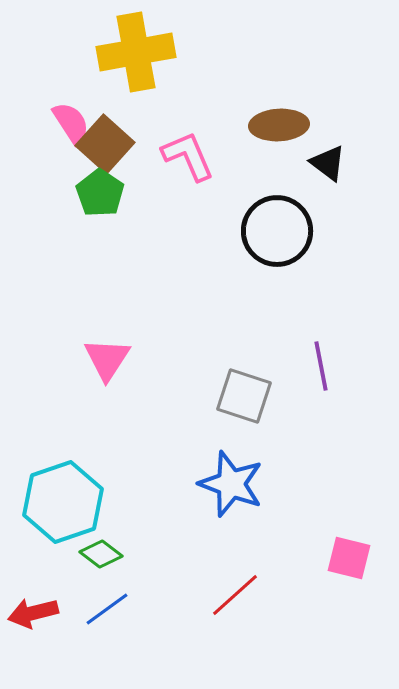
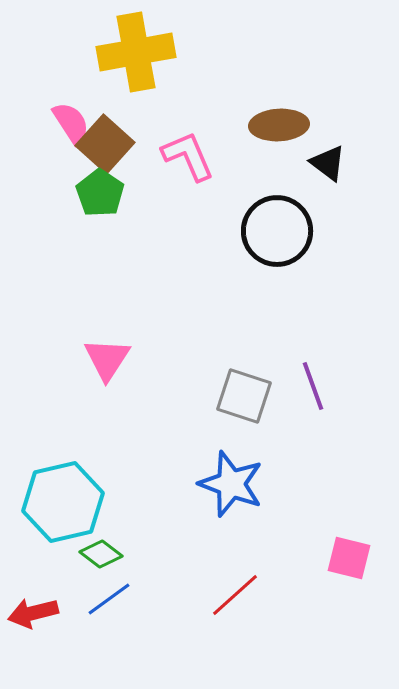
purple line: moved 8 px left, 20 px down; rotated 9 degrees counterclockwise
cyan hexagon: rotated 6 degrees clockwise
blue line: moved 2 px right, 10 px up
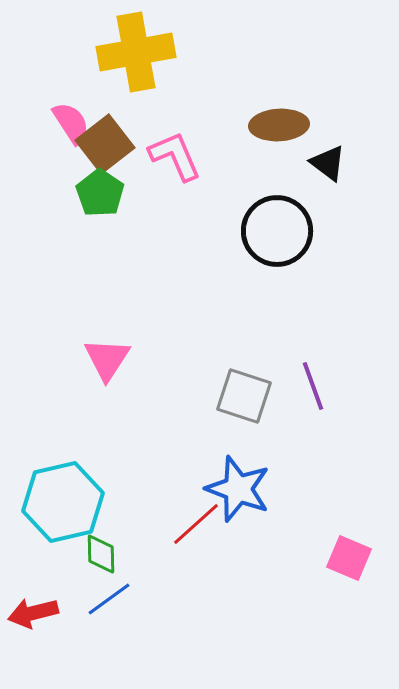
brown square: rotated 10 degrees clockwise
pink L-shape: moved 13 px left
blue star: moved 7 px right, 5 px down
green diamond: rotated 51 degrees clockwise
pink square: rotated 9 degrees clockwise
red line: moved 39 px left, 71 px up
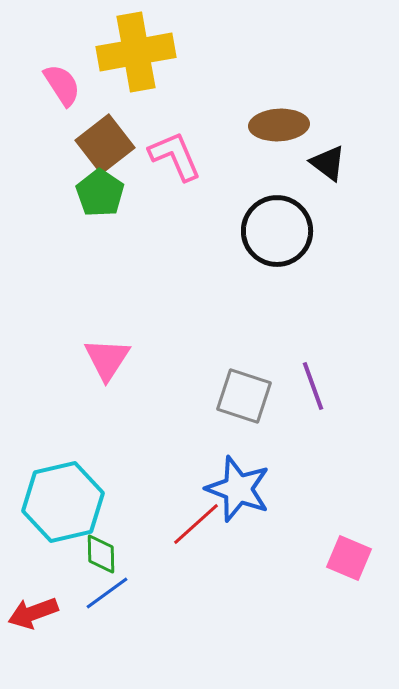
pink semicircle: moved 9 px left, 38 px up
blue line: moved 2 px left, 6 px up
red arrow: rotated 6 degrees counterclockwise
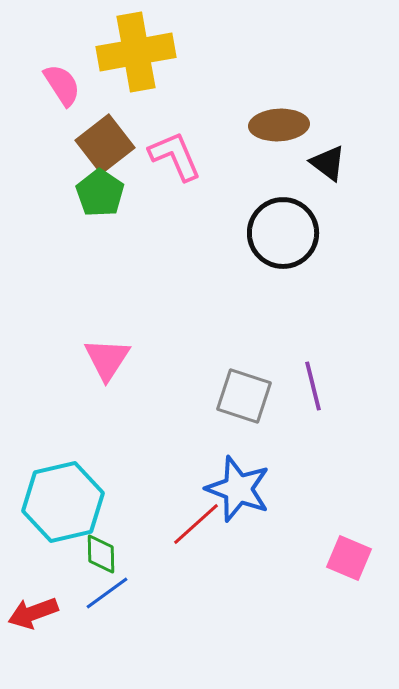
black circle: moved 6 px right, 2 px down
purple line: rotated 6 degrees clockwise
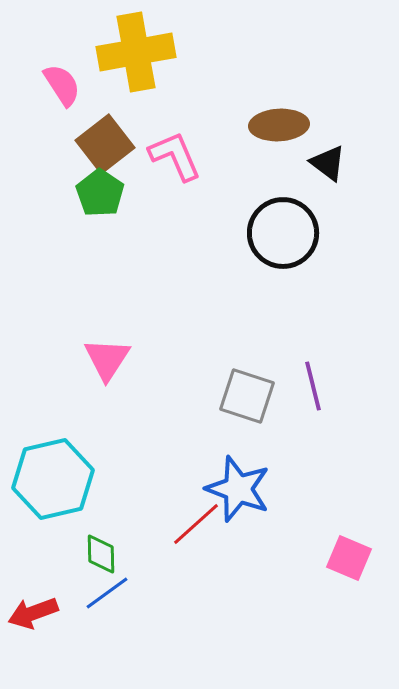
gray square: moved 3 px right
cyan hexagon: moved 10 px left, 23 px up
